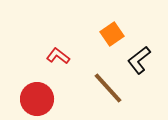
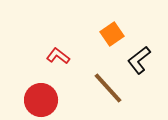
red circle: moved 4 px right, 1 px down
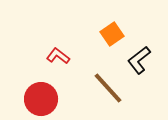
red circle: moved 1 px up
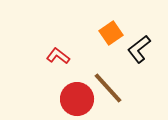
orange square: moved 1 px left, 1 px up
black L-shape: moved 11 px up
red circle: moved 36 px right
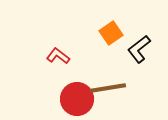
brown line: rotated 57 degrees counterclockwise
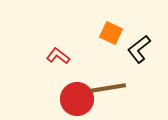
orange square: rotated 30 degrees counterclockwise
